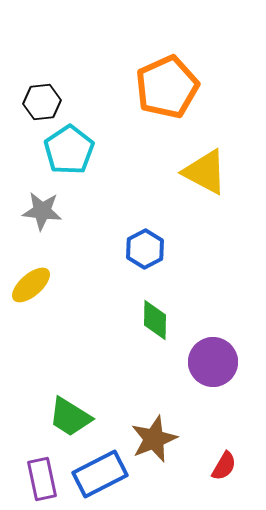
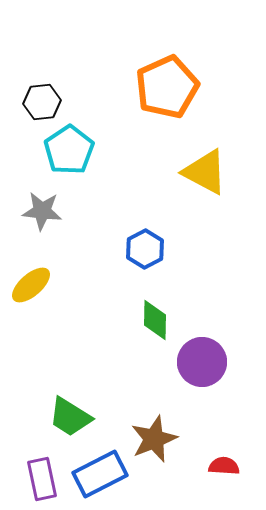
purple circle: moved 11 px left
red semicircle: rotated 116 degrees counterclockwise
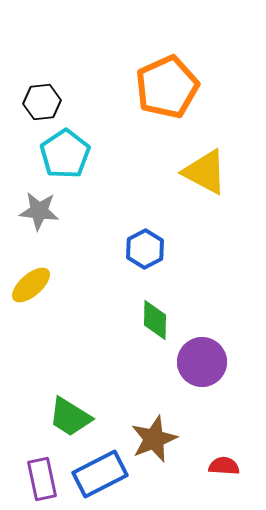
cyan pentagon: moved 4 px left, 4 px down
gray star: moved 3 px left
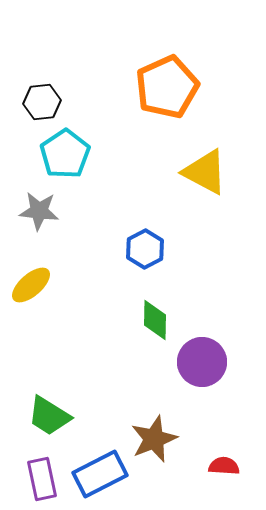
green trapezoid: moved 21 px left, 1 px up
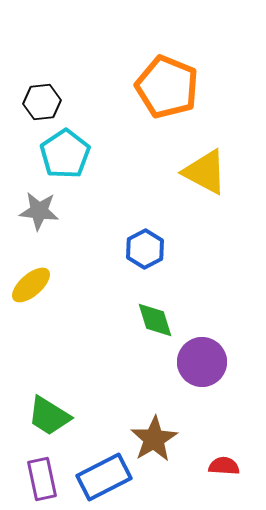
orange pentagon: rotated 26 degrees counterclockwise
green diamond: rotated 18 degrees counterclockwise
brown star: rotated 9 degrees counterclockwise
blue rectangle: moved 4 px right, 3 px down
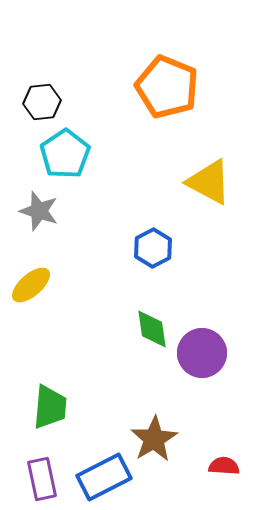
yellow triangle: moved 4 px right, 10 px down
gray star: rotated 12 degrees clockwise
blue hexagon: moved 8 px right, 1 px up
green diamond: moved 3 px left, 9 px down; rotated 9 degrees clockwise
purple circle: moved 9 px up
green trapezoid: moved 1 px right, 9 px up; rotated 117 degrees counterclockwise
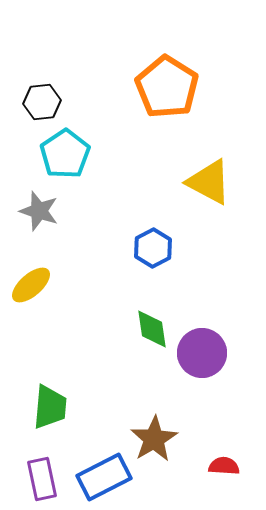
orange pentagon: rotated 10 degrees clockwise
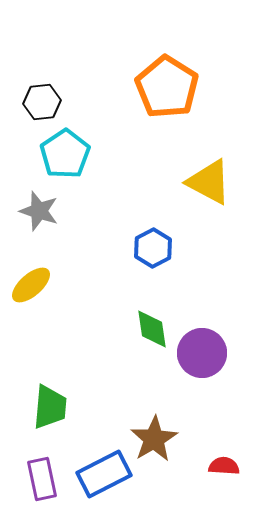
blue rectangle: moved 3 px up
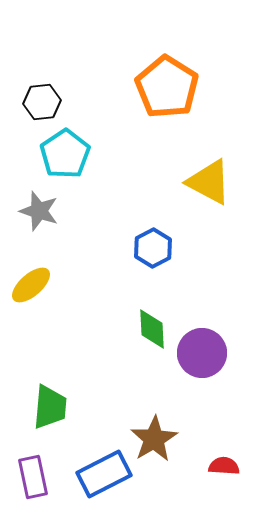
green diamond: rotated 6 degrees clockwise
purple rectangle: moved 9 px left, 2 px up
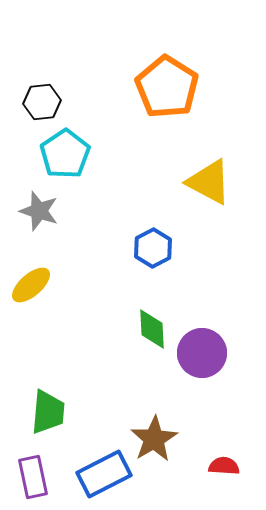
green trapezoid: moved 2 px left, 5 px down
